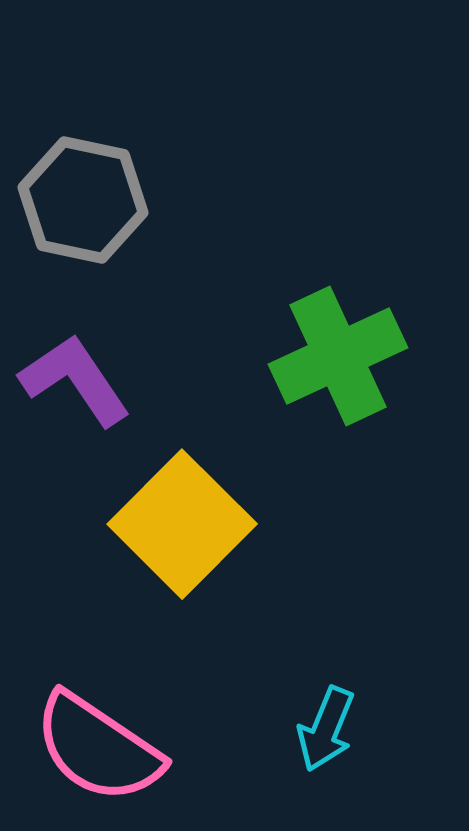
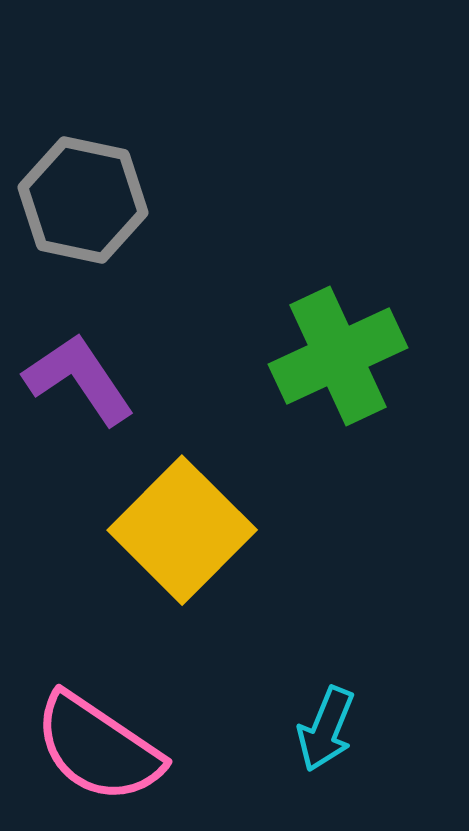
purple L-shape: moved 4 px right, 1 px up
yellow square: moved 6 px down
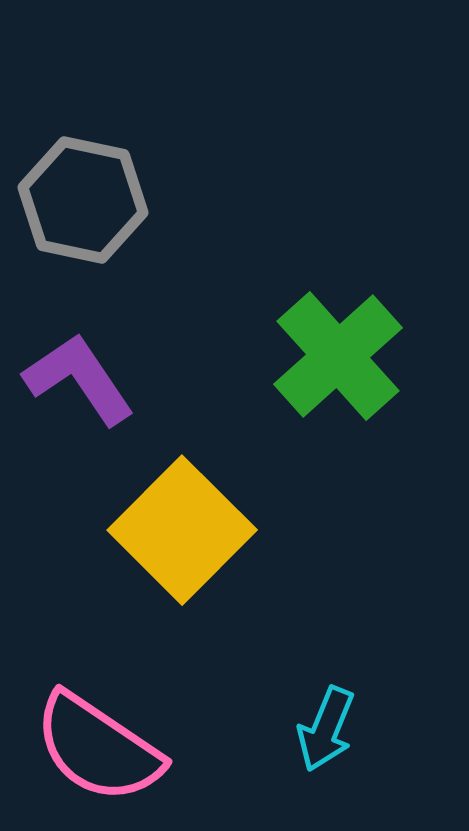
green cross: rotated 17 degrees counterclockwise
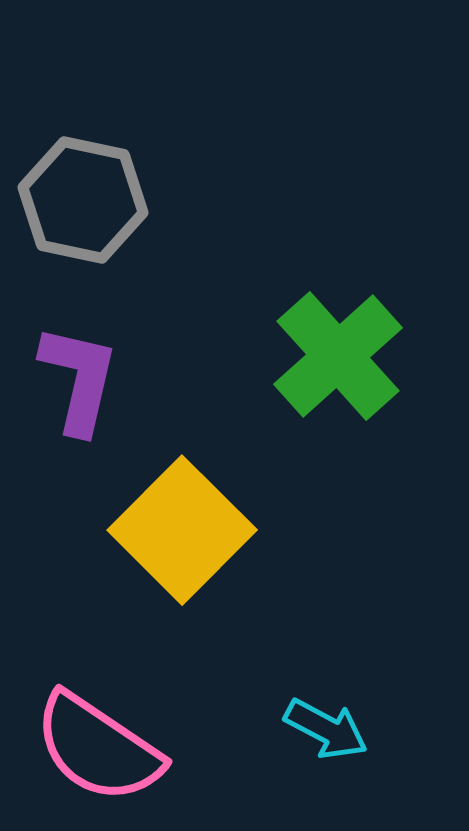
purple L-shape: rotated 47 degrees clockwise
cyan arrow: rotated 84 degrees counterclockwise
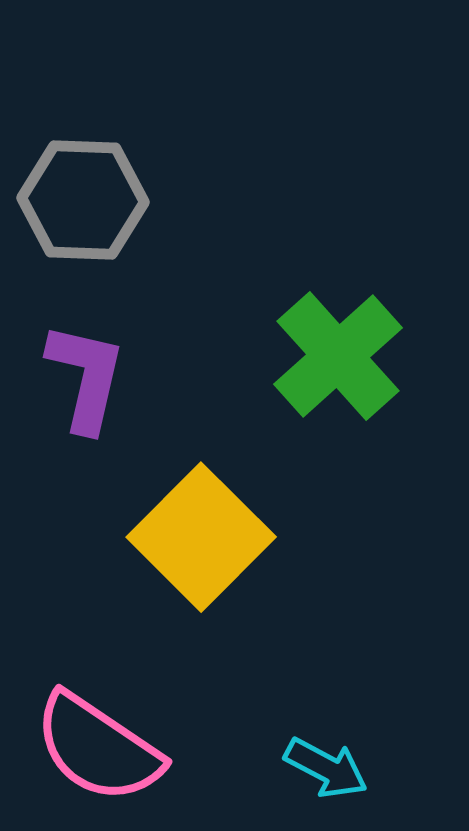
gray hexagon: rotated 10 degrees counterclockwise
purple L-shape: moved 7 px right, 2 px up
yellow square: moved 19 px right, 7 px down
cyan arrow: moved 39 px down
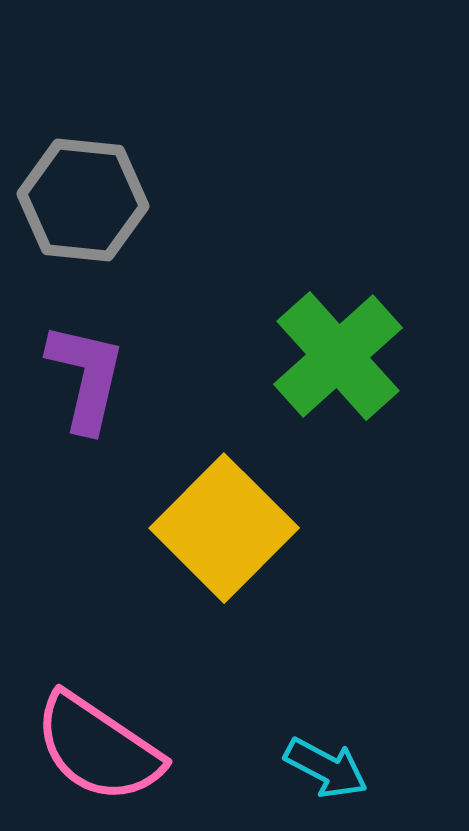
gray hexagon: rotated 4 degrees clockwise
yellow square: moved 23 px right, 9 px up
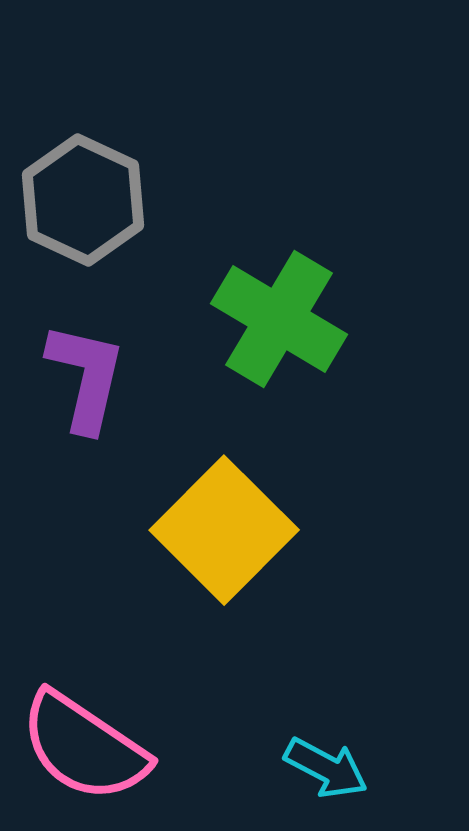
gray hexagon: rotated 19 degrees clockwise
green cross: moved 59 px left, 37 px up; rotated 17 degrees counterclockwise
yellow square: moved 2 px down
pink semicircle: moved 14 px left, 1 px up
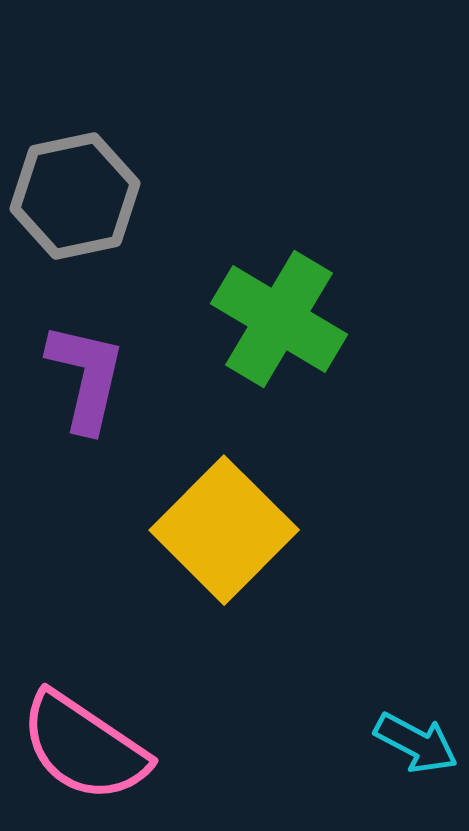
gray hexagon: moved 8 px left, 4 px up; rotated 23 degrees clockwise
cyan arrow: moved 90 px right, 25 px up
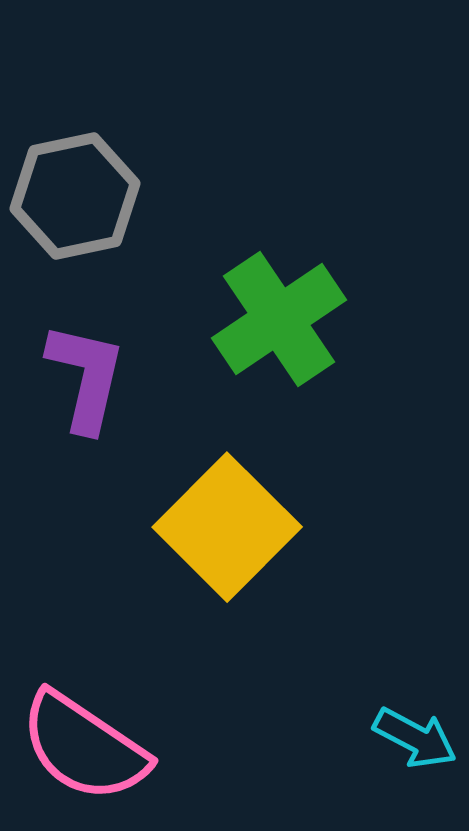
green cross: rotated 25 degrees clockwise
yellow square: moved 3 px right, 3 px up
cyan arrow: moved 1 px left, 5 px up
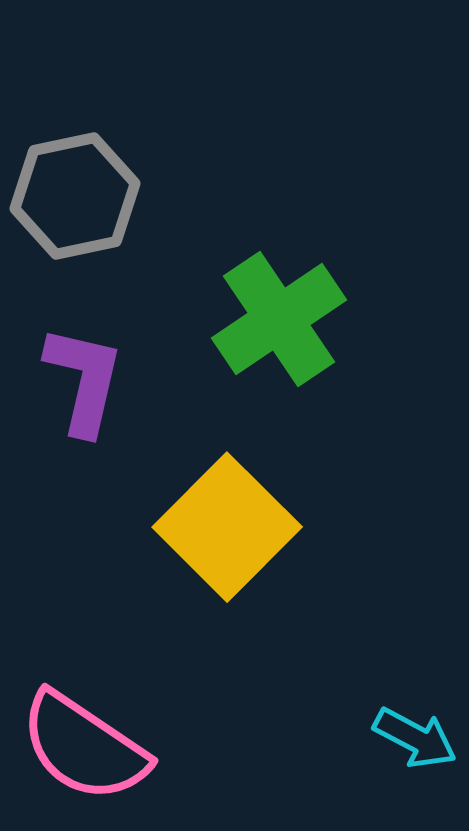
purple L-shape: moved 2 px left, 3 px down
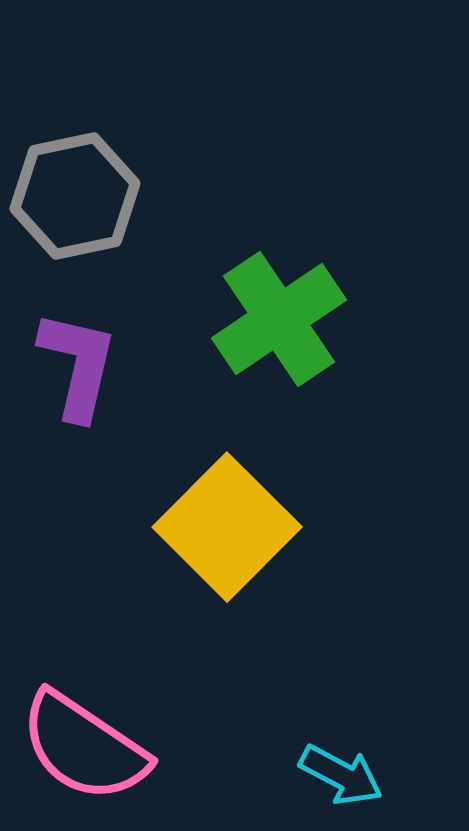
purple L-shape: moved 6 px left, 15 px up
cyan arrow: moved 74 px left, 37 px down
